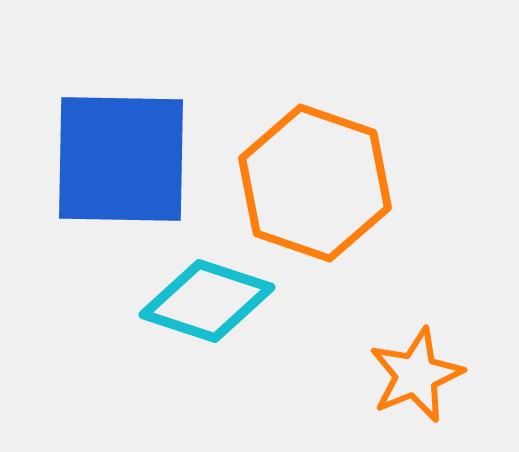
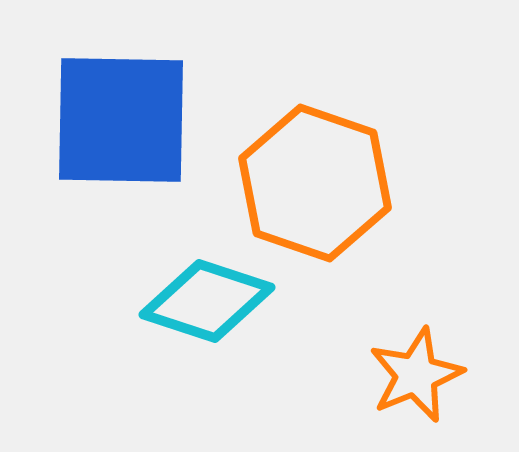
blue square: moved 39 px up
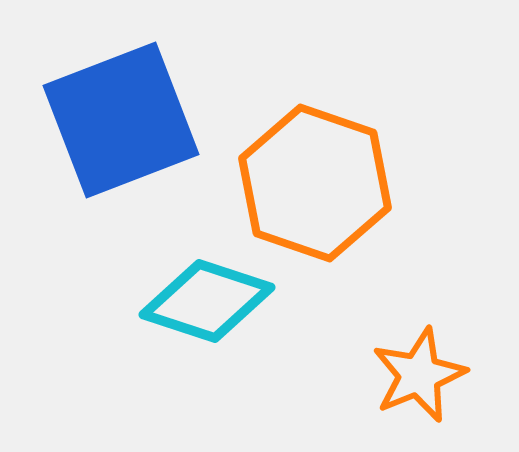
blue square: rotated 22 degrees counterclockwise
orange star: moved 3 px right
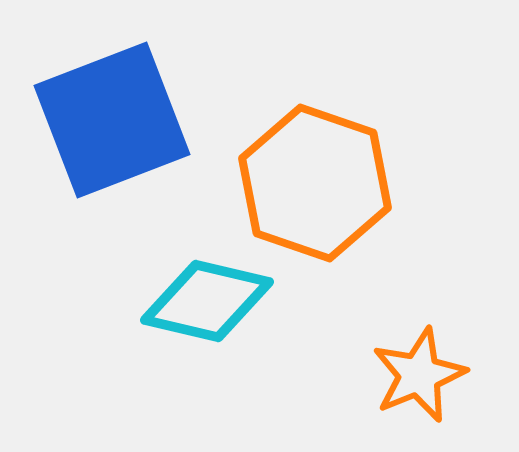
blue square: moved 9 px left
cyan diamond: rotated 5 degrees counterclockwise
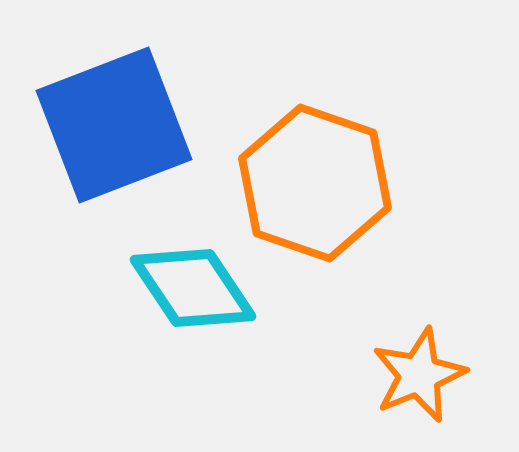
blue square: moved 2 px right, 5 px down
cyan diamond: moved 14 px left, 13 px up; rotated 43 degrees clockwise
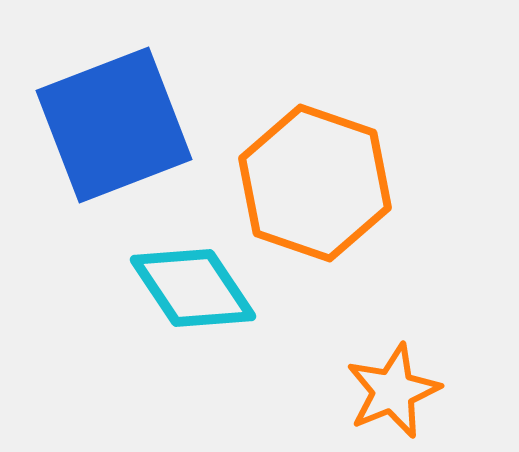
orange star: moved 26 px left, 16 px down
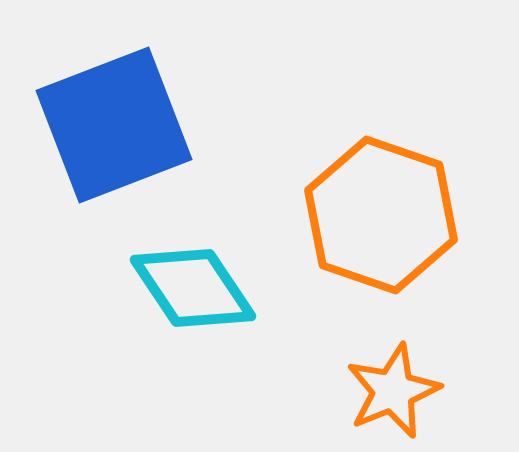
orange hexagon: moved 66 px right, 32 px down
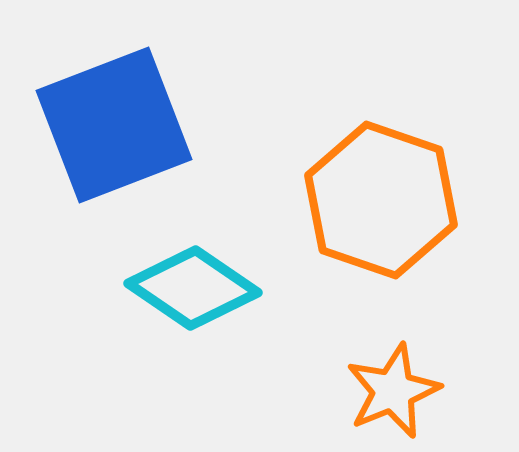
orange hexagon: moved 15 px up
cyan diamond: rotated 22 degrees counterclockwise
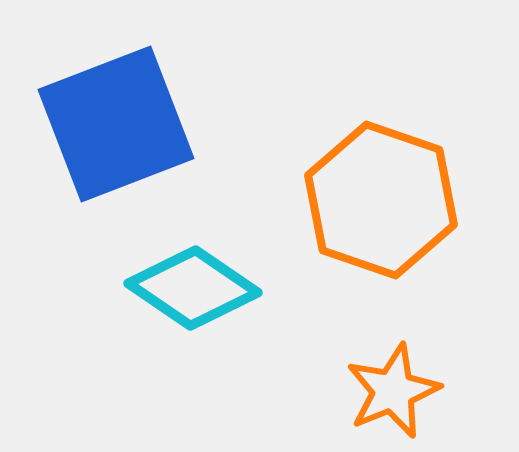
blue square: moved 2 px right, 1 px up
